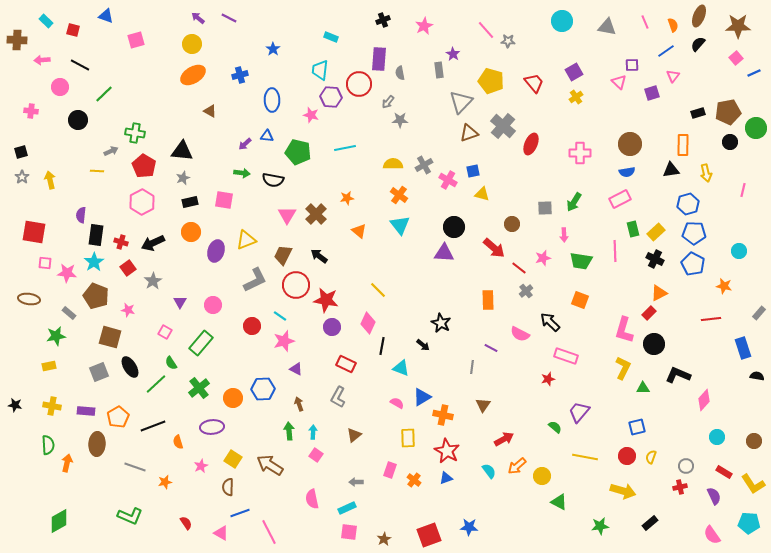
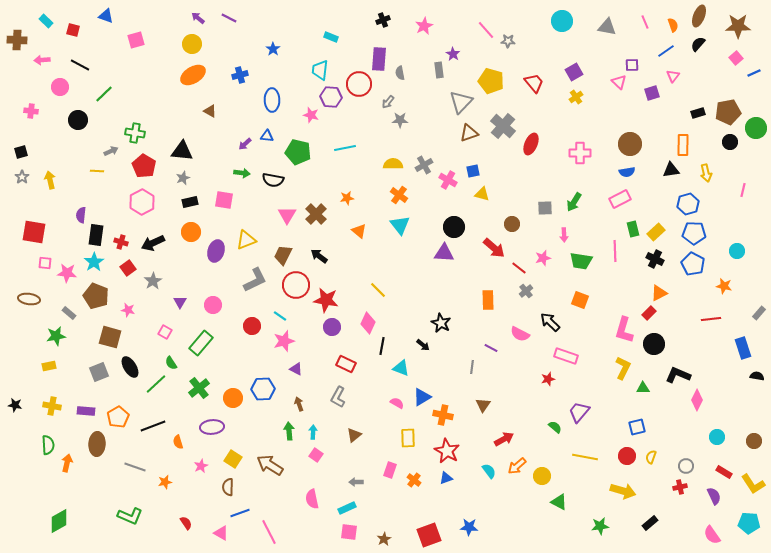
cyan circle at (739, 251): moved 2 px left
pink diamond at (704, 400): moved 7 px left; rotated 15 degrees counterclockwise
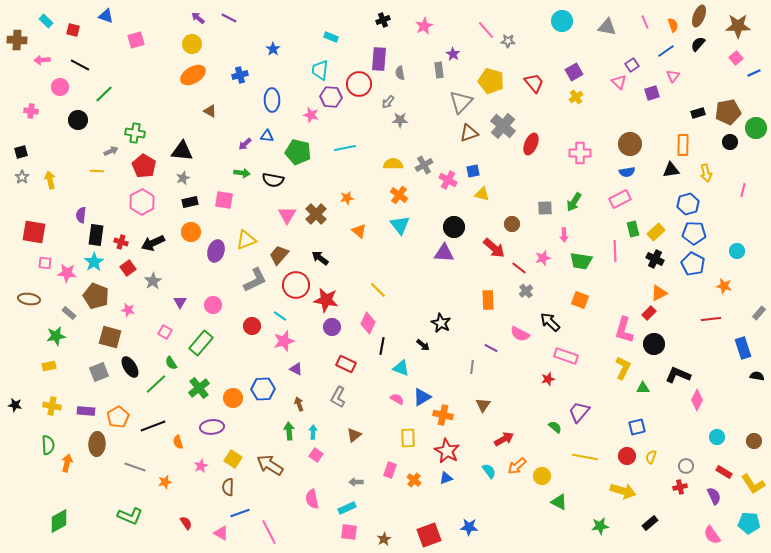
purple square at (632, 65): rotated 32 degrees counterclockwise
brown trapezoid at (283, 255): moved 4 px left; rotated 15 degrees clockwise
black arrow at (319, 256): moved 1 px right, 2 px down
pink semicircle at (397, 403): moved 4 px up
